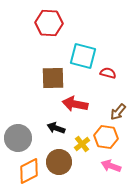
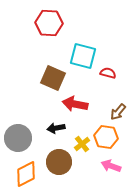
brown square: rotated 25 degrees clockwise
black arrow: rotated 30 degrees counterclockwise
orange diamond: moved 3 px left, 3 px down
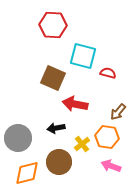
red hexagon: moved 4 px right, 2 px down
orange hexagon: moved 1 px right
orange diamond: moved 1 px right, 1 px up; rotated 12 degrees clockwise
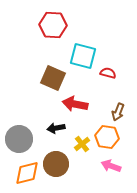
brown arrow: rotated 18 degrees counterclockwise
gray circle: moved 1 px right, 1 px down
brown circle: moved 3 px left, 2 px down
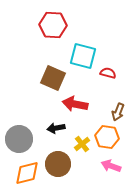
brown circle: moved 2 px right
